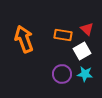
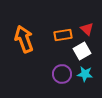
orange rectangle: rotated 18 degrees counterclockwise
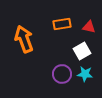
red triangle: moved 2 px right, 2 px up; rotated 32 degrees counterclockwise
orange rectangle: moved 1 px left, 11 px up
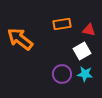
red triangle: moved 3 px down
orange arrow: moved 4 px left; rotated 32 degrees counterclockwise
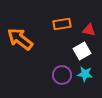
purple circle: moved 1 px down
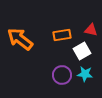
orange rectangle: moved 11 px down
red triangle: moved 2 px right
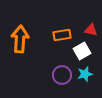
orange arrow: rotated 56 degrees clockwise
cyan star: rotated 21 degrees counterclockwise
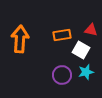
white square: moved 1 px left, 1 px up; rotated 30 degrees counterclockwise
cyan star: moved 1 px right, 2 px up
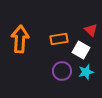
red triangle: rotated 32 degrees clockwise
orange rectangle: moved 3 px left, 4 px down
purple circle: moved 4 px up
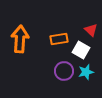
purple circle: moved 2 px right
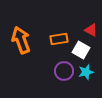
red triangle: rotated 16 degrees counterclockwise
orange arrow: moved 1 px right, 1 px down; rotated 24 degrees counterclockwise
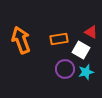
red triangle: moved 2 px down
purple circle: moved 1 px right, 2 px up
